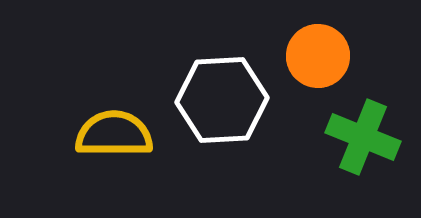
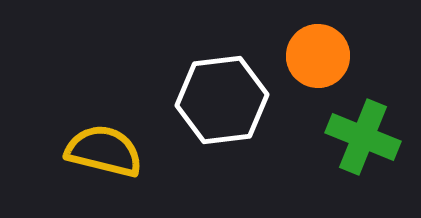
white hexagon: rotated 4 degrees counterclockwise
yellow semicircle: moved 10 px left, 17 px down; rotated 14 degrees clockwise
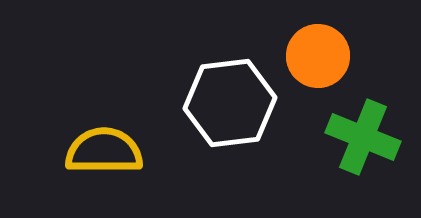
white hexagon: moved 8 px right, 3 px down
yellow semicircle: rotated 14 degrees counterclockwise
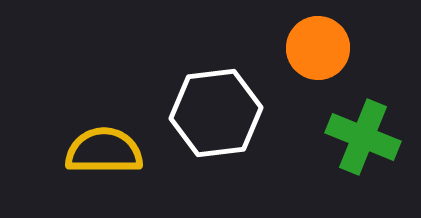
orange circle: moved 8 px up
white hexagon: moved 14 px left, 10 px down
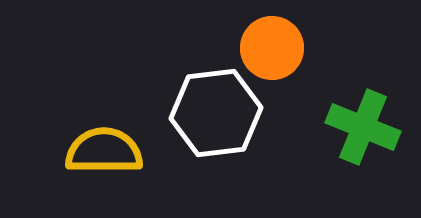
orange circle: moved 46 px left
green cross: moved 10 px up
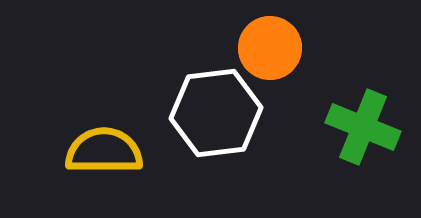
orange circle: moved 2 px left
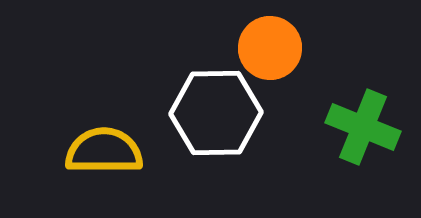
white hexagon: rotated 6 degrees clockwise
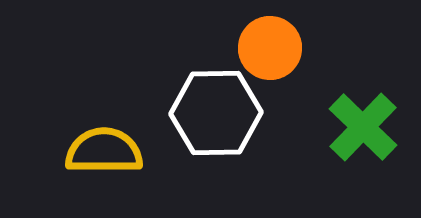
green cross: rotated 22 degrees clockwise
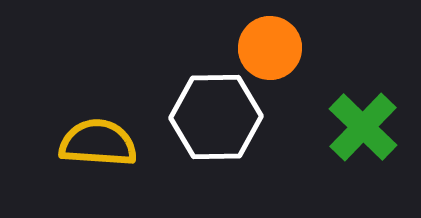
white hexagon: moved 4 px down
yellow semicircle: moved 6 px left, 8 px up; rotated 4 degrees clockwise
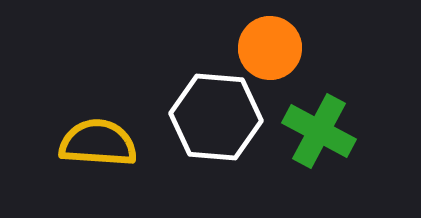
white hexagon: rotated 6 degrees clockwise
green cross: moved 44 px left, 4 px down; rotated 16 degrees counterclockwise
